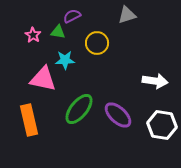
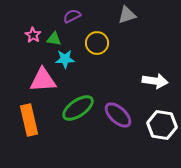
green triangle: moved 4 px left, 7 px down
cyan star: moved 1 px up
pink triangle: moved 1 px down; rotated 16 degrees counterclockwise
green ellipse: moved 1 px left, 1 px up; rotated 16 degrees clockwise
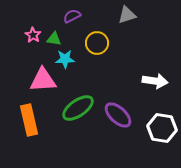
white hexagon: moved 3 px down
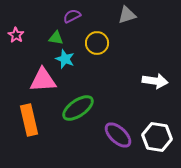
pink star: moved 17 px left
green triangle: moved 2 px right, 1 px up
cyan star: rotated 24 degrees clockwise
purple ellipse: moved 20 px down
white hexagon: moved 5 px left, 9 px down
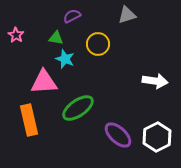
yellow circle: moved 1 px right, 1 px down
pink triangle: moved 1 px right, 2 px down
white hexagon: rotated 24 degrees clockwise
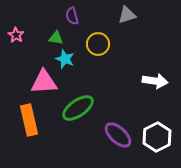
purple semicircle: rotated 78 degrees counterclockwise
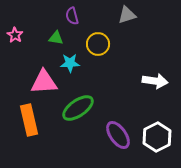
pink star: moved 1 px left
cyan star: moved 5 px right, 4 px down; rotated 24 degrees counterclockwise
purple ellipse: rotated 12 degrees clockwise
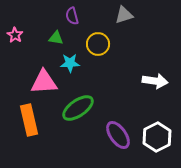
gray triangle: moved 3 px left
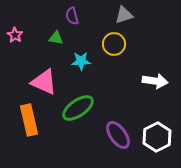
yellow circle: moved 16 px right
cyan star: moved 11 px right, 2 px up
pink triangle: rotated 28 degrees clockwise
